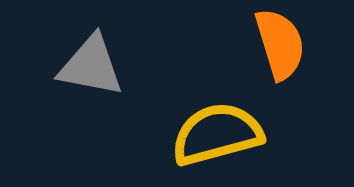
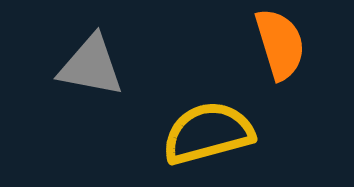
yellow semicircle: moved 9 px left, 1 px up
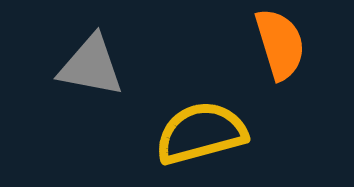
yellow semicircle: moved 7 px left
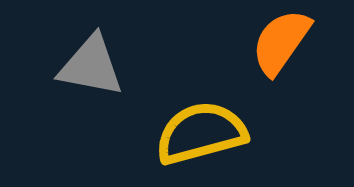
orange semicircle: moved 1 px right, 2 px up; rotated 128 degrees counterclockwise
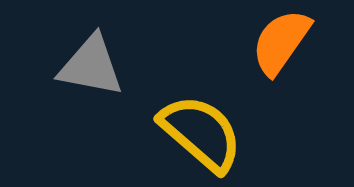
yellow semicircle: rotated 56 degrees clockwise
